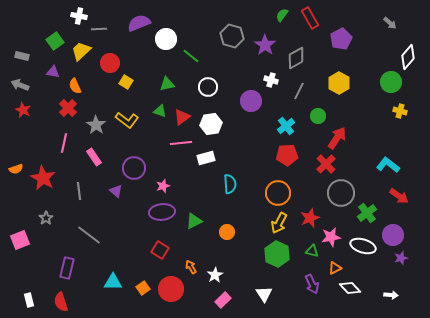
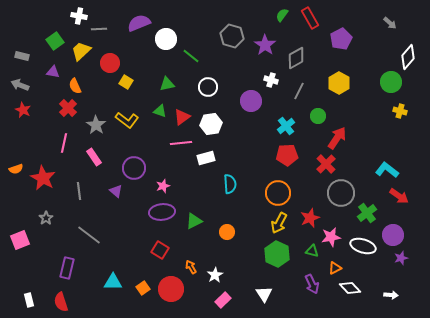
cyan L-shape at (388, 165): moved 1 px left, 5 px down
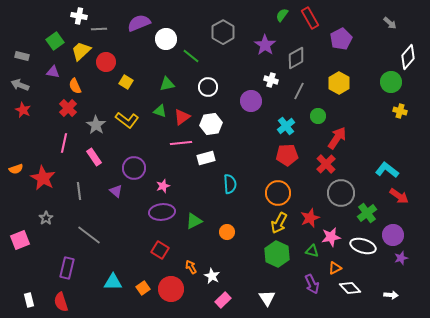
gray hexagon at (232, 36): moved 9 px left, 4 px up; rotated 15 degrees clockwise
red circle at (110, 63): moved 4 px left, 1 px up
white star at (215, 275): moved 3 px left, 1 px down; rotated 14 degrees counterclockwise
white triangle at (264, 294): moved 3 px right, 4 px down
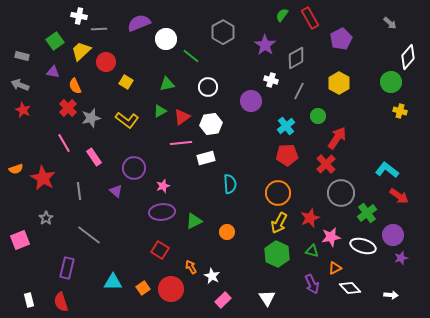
green triangle at (160, 111): rotated 48 degrees counterclockwise
gray star at (96, 125): moved 5 px left, 7 px up; rotated 24 degrees clockwise
pink line at (64, 143): rotated 42 degrees counterclockwise
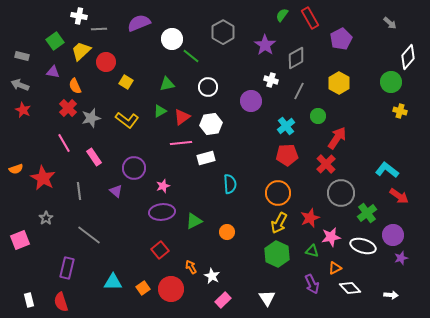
white circle at (166, 39): moved 6 px right
red square at (160, 250): rotated 18 degrees clockwise
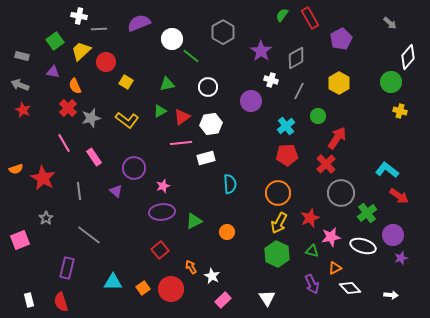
purple star at (265, 45): moved 4 px left, 6 px down
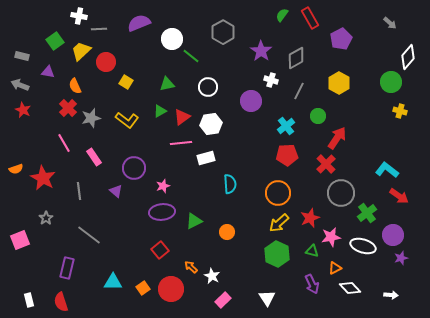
purple triangle at (53, 72): moved 5 px left
yellow arrow at (279, 223): rotated 20 degrees clockwise
orange arrow at (191, 267): rotated 16 degrees counterclockwise
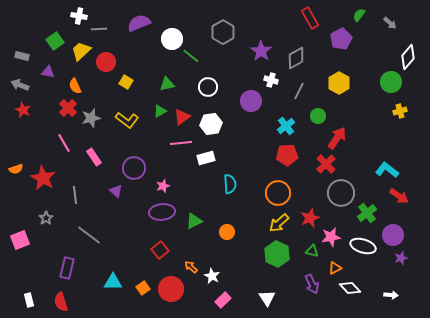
green semicircle at (282, 15): moved 77 px right
yellow cross at (400, 111): rotated 32 degrees counterclockwise
gray line at (79, 191): moved 4 px left, 4 px down
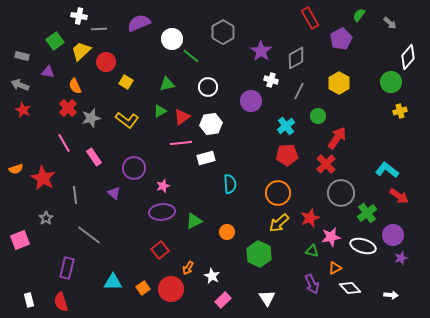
purple triangle at (116, 191): moved 2 px left, 2 px down
green hexagon at (277, 254): moved 18 px left
orange arrow at (191, 267): moved 3 px left, 1 px down; rotated 104 degrees counterclockwise
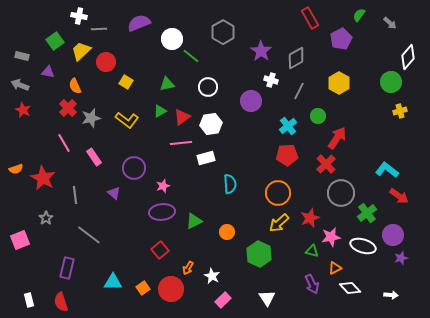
cyan cross at (286, 126): moved 2 px right
